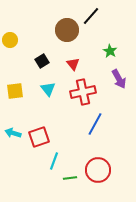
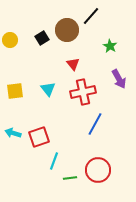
green star: moved 5 px up
black square: moved 23 px up
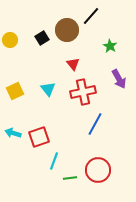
yellow square: rotated 18 degrees counterclockwise
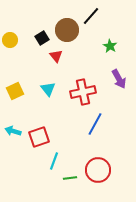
red triangle: moved 17 px left, 8 px up
cyan arrow: moved 2 px up
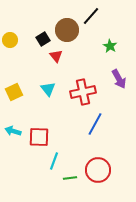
black square: moved 1 px right, 1 px down
yellow square: moved 1 px left, 1 px down
red square: rotated 20 degrees clockwise
